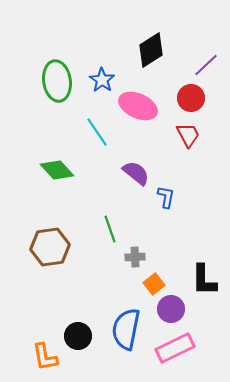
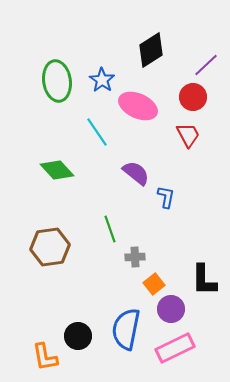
red circle: moved 2 px right, 1 px up
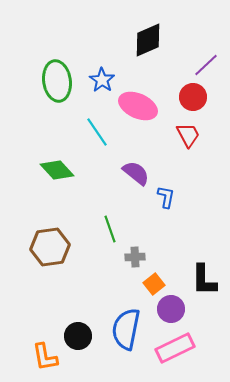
black diamond: moved 3 px left, 10 px up; rotated 9 degrees clockwise
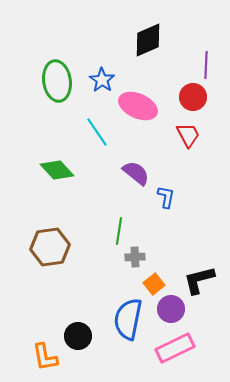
purple line: rotated 44 degrees counterclockwise
green line: moved 9 px right, 2 px down; rotated 28 degrees clockwise
black L-shape: moved 5 px left; rotated 76 degrees clockwise
blue semicircle: moved 2 px right, 10 px up
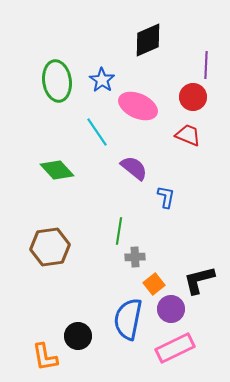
red trapezoid: rotated 40 degrees counterclockwise
purple semicircle: moved 2 px left, 5 px up
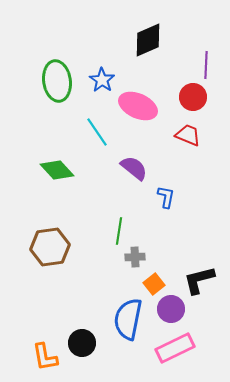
black circle: moved 4 px right, 7 px down
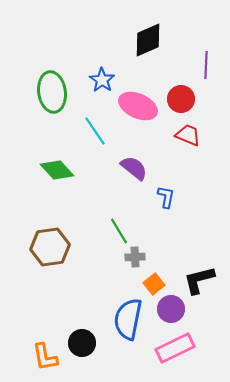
green ellipse: moved 5 px left, 11 px down
red circle: moved 12 px left, 2 px down
cyan line: moved 2 px left, 1 px up
green line: rotated 40 degrees counterclockwise
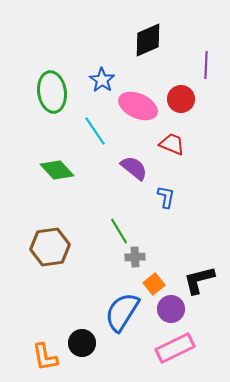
red trapezoid: moved 16 px left, 9 px down
blue semicircle: moved 6 px left, 7 px up; rotated 21 degrees clockwise
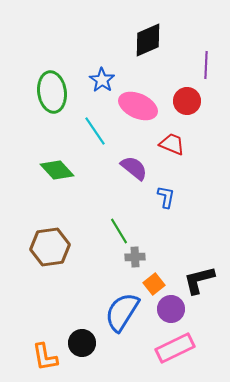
red circle: moved 6 px right, 2 px down
